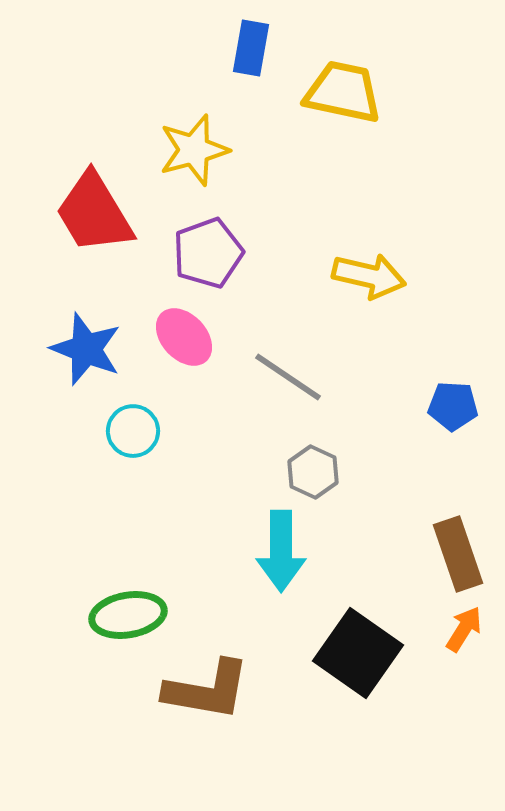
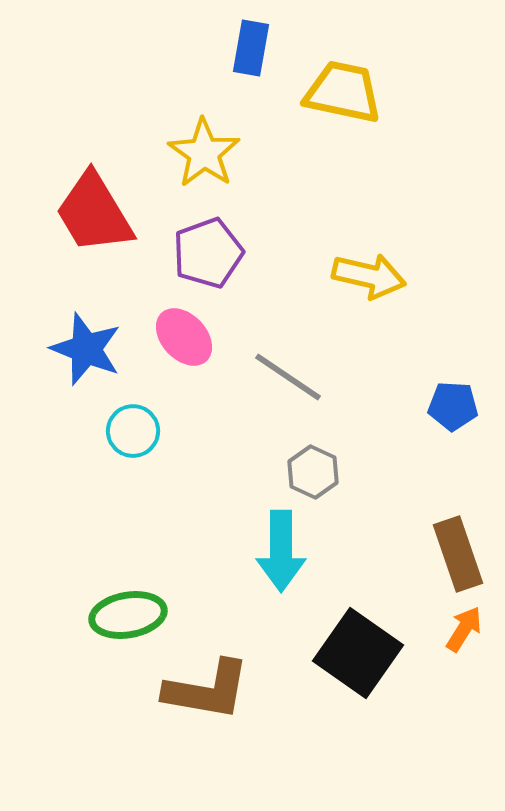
yellow star: moved 10 px right, 3 px down; rotated 22 degrees counterclockwise
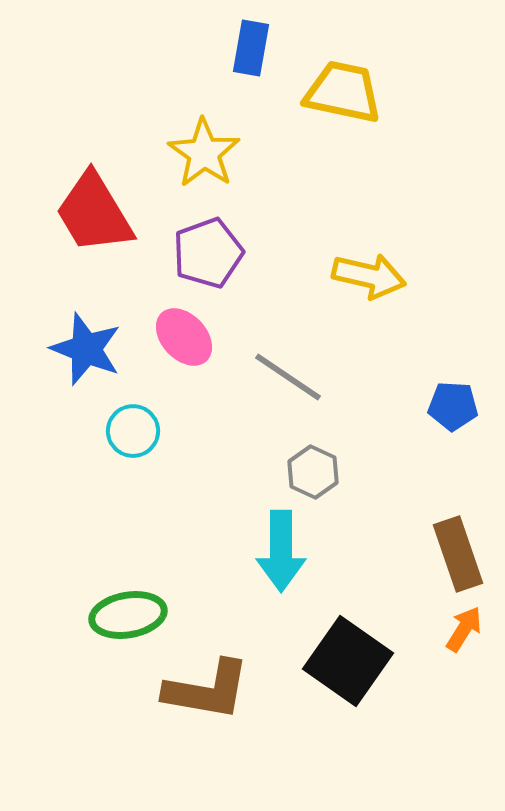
black square: moved 10 px left, 8 px down
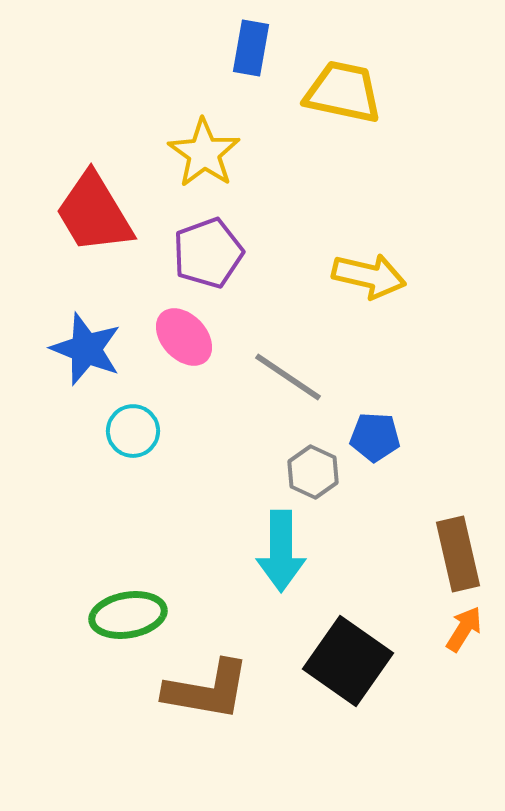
blue pentagon: moved 78 px left, 31 px down
brown rectangle: rotated 6 degrees clockwise
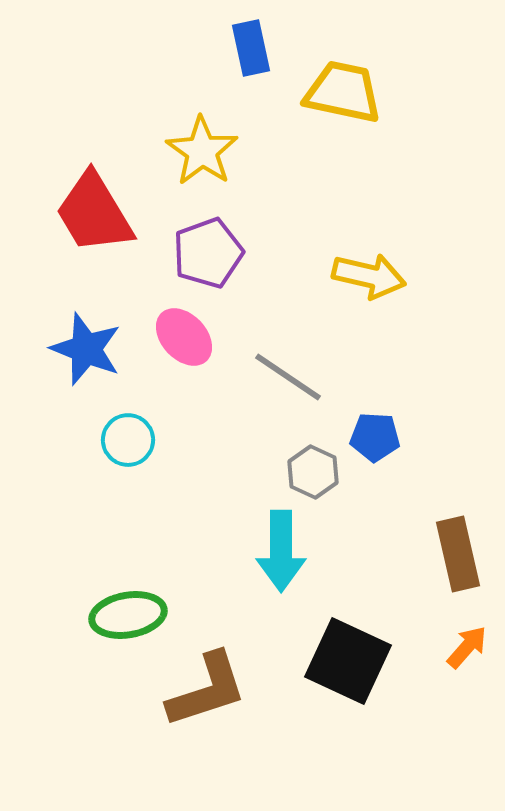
blue rectangle: rotated 22 degrees counterclockwise
yellow star: moved 2 px left, 2 px up
cyan circle: moved 5 px left, 9 px down
orange arrow: moved 3 px right, 18 px down; rotated 9 degrees clockwise
black square: rotated 10 degrees counterclockwise
brown L-shape: rotated 28 degrees counterclockwise
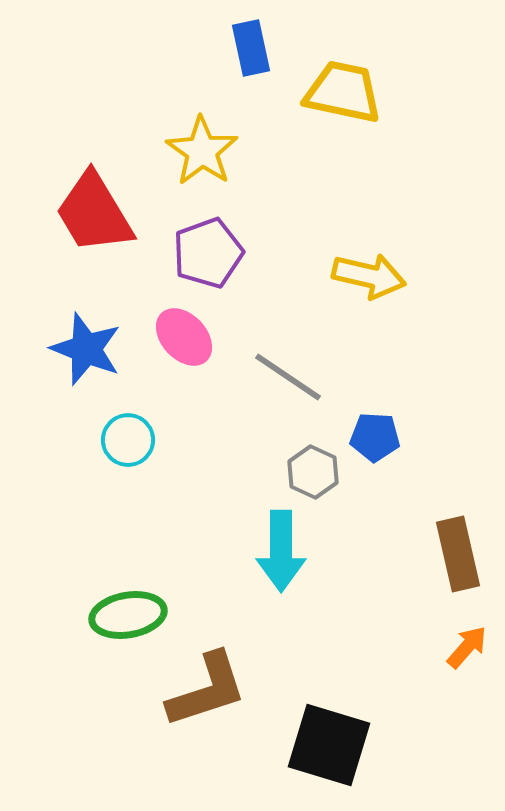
black square: moved 19 px left, 84 px down; rotated 8 degrees counterclockwise
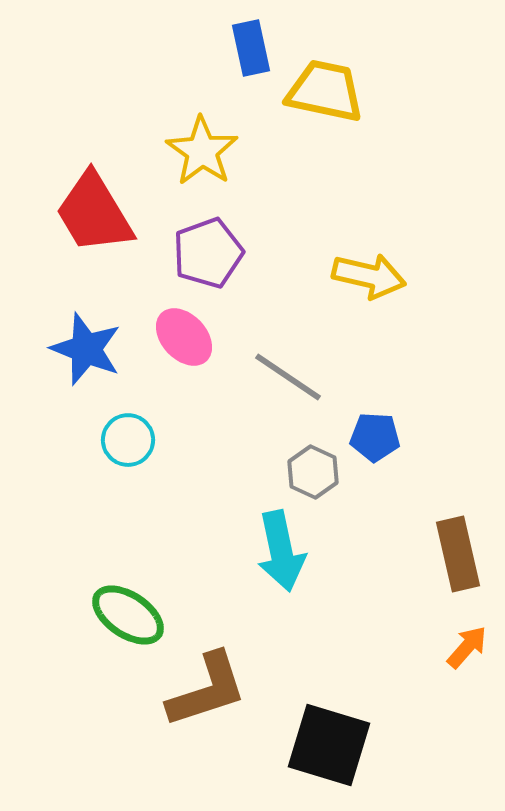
yellow trapezoid: moved 18 px left, 1 px up
cyan arrow: rotated 12 degrees counterclockwise
green ellipse: rotated 44 degrees clockwise
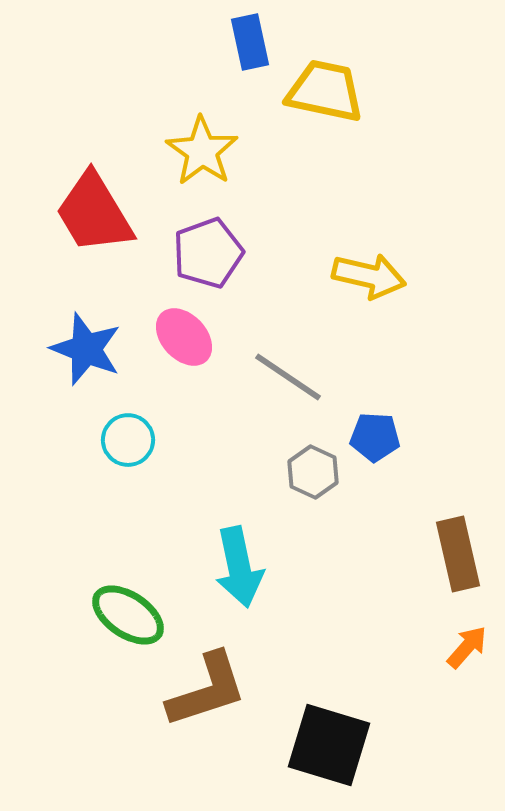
blue rectangle: moved 1 px left, 6 px up
cyan arrow: moved 42 px left, 16 px down
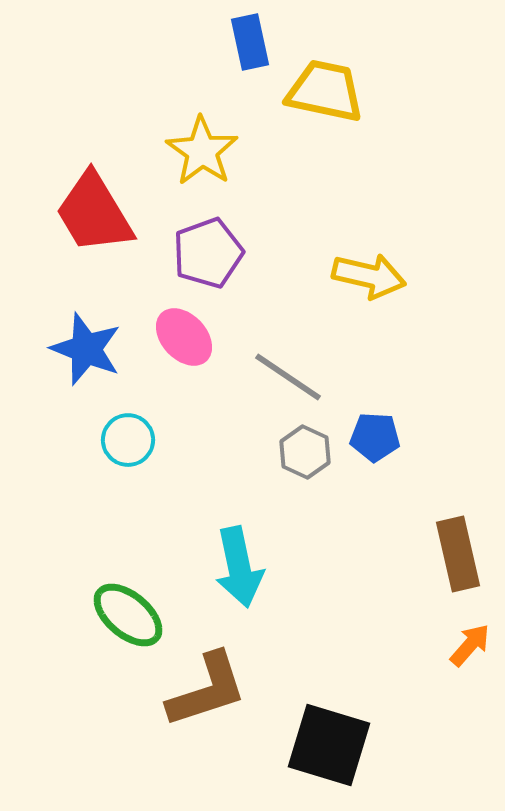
gray hexagon: moved 8 px left, 20 px up
green ellipse: rotated 6 degrees clockwise
orange arrow: moved 3 px right, 2 px up
